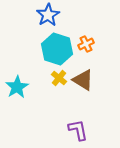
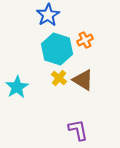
orange cross: moved 1 px left, 4 px up
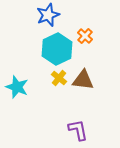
blue star: rotated 10 degrees clockwise
orange cross: moved 4 px up; rotated 21 degrees counterclockwise
cyan hexagon: rotated 16 degrees clockwise
brown triangle: rotated 25 degrees counterclockwise
cyan star: rotated 20 degrees counterclockwise
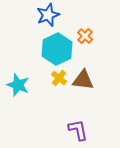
cyan star: moved 1 px right, 2 px up
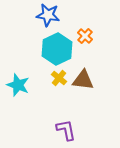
blue star: rotated 30 degrees clockwise
purple L-shape: moved 12 px left
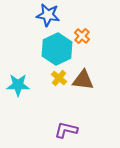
orange cross: moved 3 px left
cyan star: rotated 20 degrees counterclockwise
purple L-shape: rotated 65 degrees counterclockwise
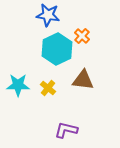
yellow cross: moved 11 px left, 10 px down
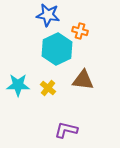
orange cross: moved 2 px left, 5 px up; rotated 28 degrees counterclockwise
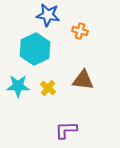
cyan hexagon: moved 22 px left
cyan star: moved 1 px down
purple L-shape: rotated 15 degrees counterclockwise
